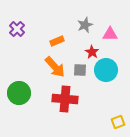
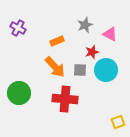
purple cross: moved 1 px right, 1 px up; rotated 14 degrees counterclockwise
pink triangle: rotated 28 degrees clockwise
red star: rotated 24 degrees clockwise
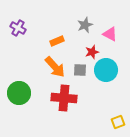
red cross: moved 1 px left, 1 px up
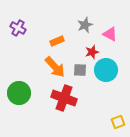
red cross: rotated 15 degrees clockwise
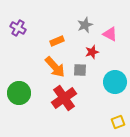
cyan circle: moved 9 px right, 12 px down
red cross: rotated 35 degrees clockwise
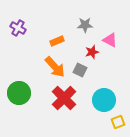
gray star: rotated 21 degrees clockwise
pink triangle: moved 6 px down
gray square: rotated 24 degrees clockwise
cyan circle: moved 11 px left, 18 px down
red cross: rotated 10 degrees counterclockwise
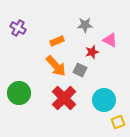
orange arrow: moved 1 px right, 1 px up
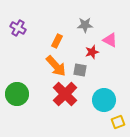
orange rectangle: rotated 40 degrees counterclockwise
gray square: rotated 16 degrees counterclockwise
green circle: moved 2 px left, 1 px down
red cross: moved 1 px right, 4 px up
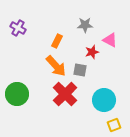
yellow square: moved 4 px left, 3 px down
